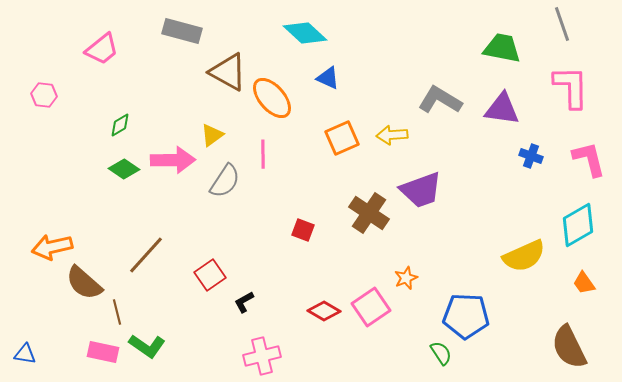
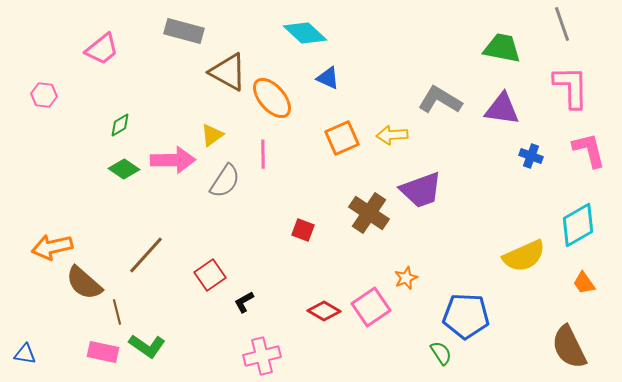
gray rectangle at (182, 31): moved 2 px right
pink L-shape at (589, 159): moved 9 px up
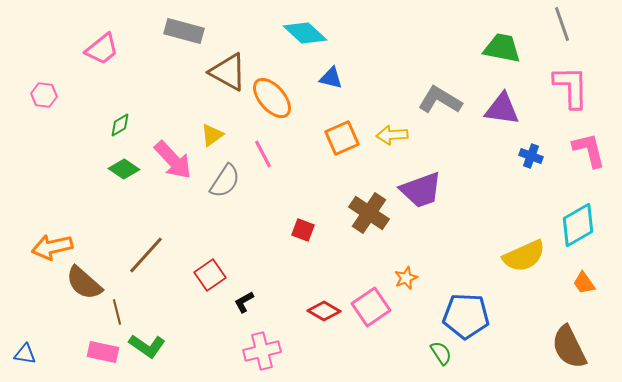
blue triangle at (328, 78): moved 3 px right; rotated 10 degrees counterclockwise
pink line at (263, 154): rotated 28 degrees counterclockwise
pink arrow at (173, 160): rotated 48 degrees clockwise
pink cross at (262, 356): moved 5 px up
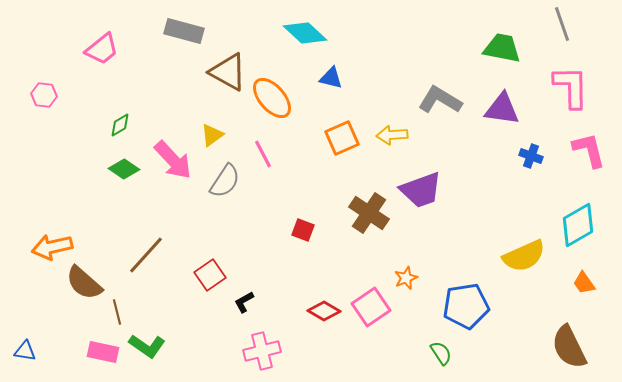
blue pentagon at (466, 316): moved 10 px up; rotated 12 degrees counterclockwise
blue triangle at (25, 354): moved 3 px up
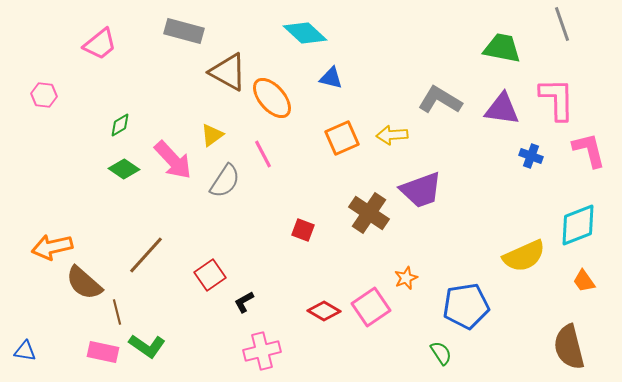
pink trapezoid at (102, 49): moved 2 px left, 5 px up
pink L-shape at (571, 87): moved 14 px left, 12 px down
cyan diamond at (578, 225): rotated 9 degrees clockwise
orange trapezoid at (584, 283): moved 2 px up
brown semicircle at (569, 347): rotated 12 degrees clockwise
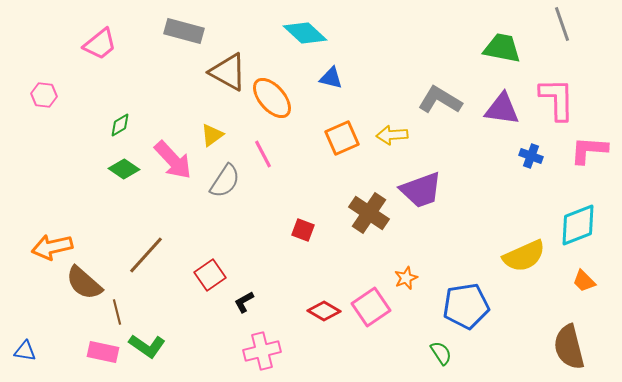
pink L-shape at (589, 150): rotated 72 degrees counterclockwise
orange trapezoid at (584, 281): rotated 10 degrees counterclockwise
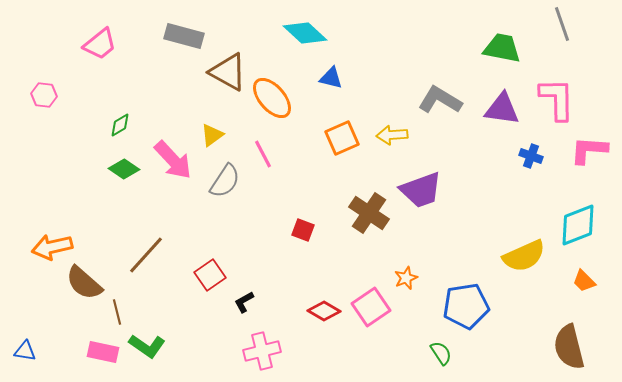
gray rectangle at (184, 31): moved 5 px down
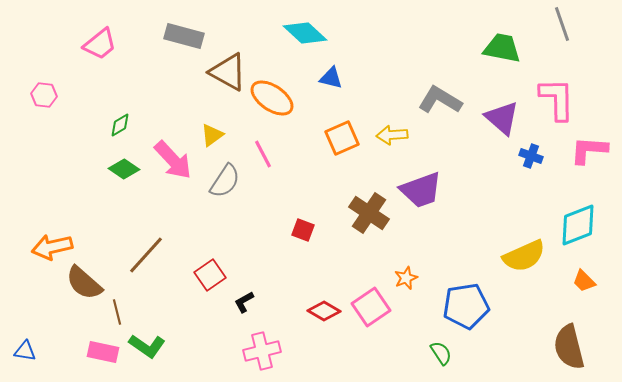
orange ellipse at (272, 98): rotated 15 degrees counterclockwise
purple triangle at (502, 109): moved 9 px down; rotated 33 degrees clockwise
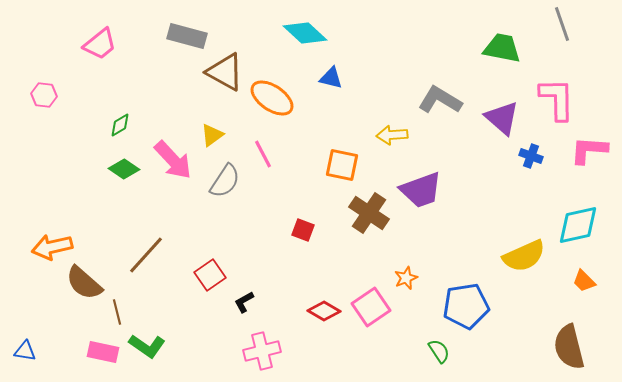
gray rectangle at (184, 36): moved 3 px right
brown triangle at (228, 72): moved 3 px left
orange square at (342, 138): moved 27 px down; rotated 36 degrees clockwise
cyan diamond at (578, 225): rotated 9 degrees clockwise
green semicircle at (441, 353): moved 2 px left, 2 px up
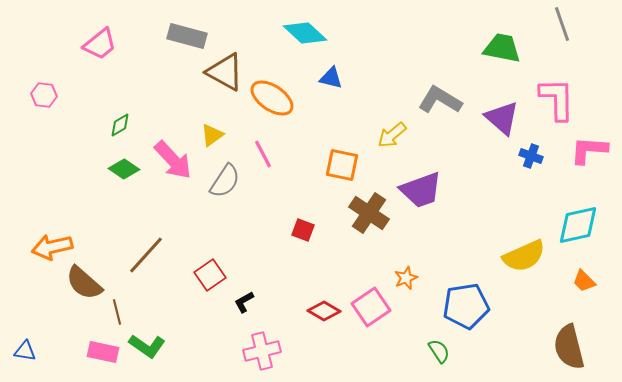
yellow arrow at (392, 135): rotated 36 degrees counterclockwise
